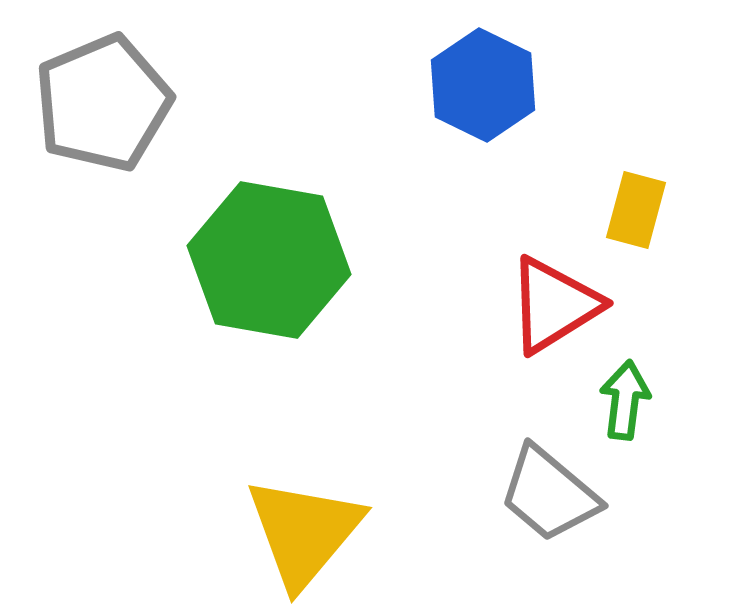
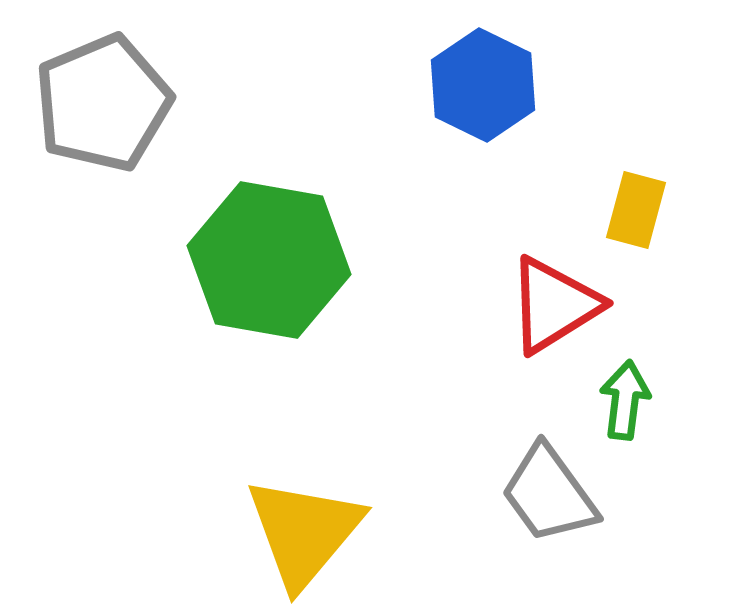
gray trapezoid: rotated 14 degrees clockwise
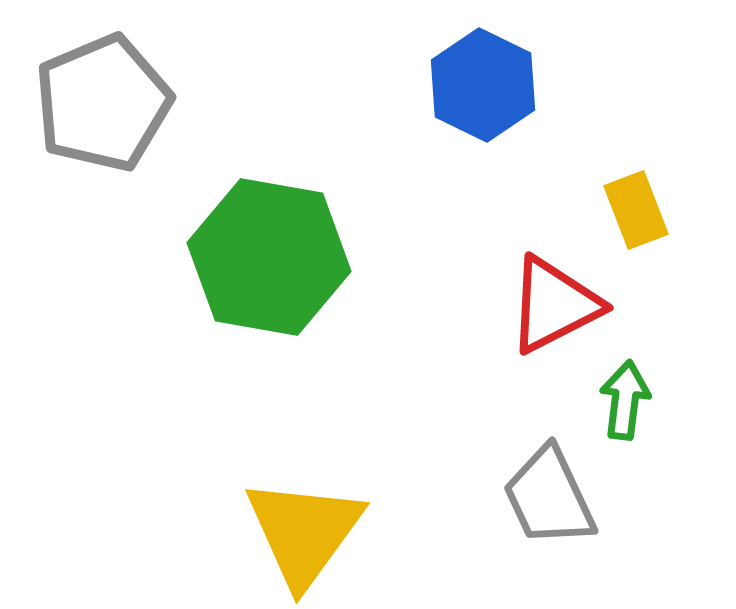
yellow rectangle: rotated 36 degrees counterclockwise
green hexagon: moved 3 px up
red triangle: rotated 5 degrees clockwise
gray trapezoid: moved 3 px down; rotated 11 degrees clockwise
yellow triangle: rotated 4 degrees counterclockwise
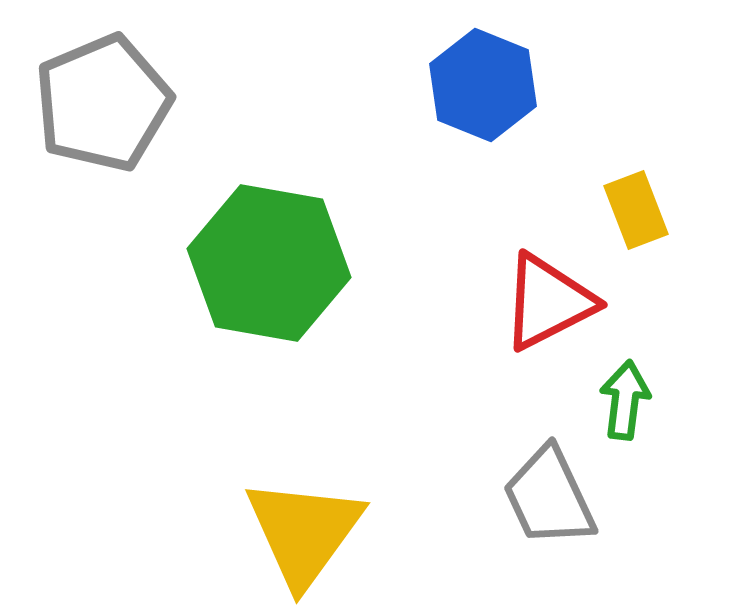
blue hexagon: rotated 4 degrees counterclockwise
green hexagon: moved 6 px down
red triangle: moved 6 px left, 3 px up
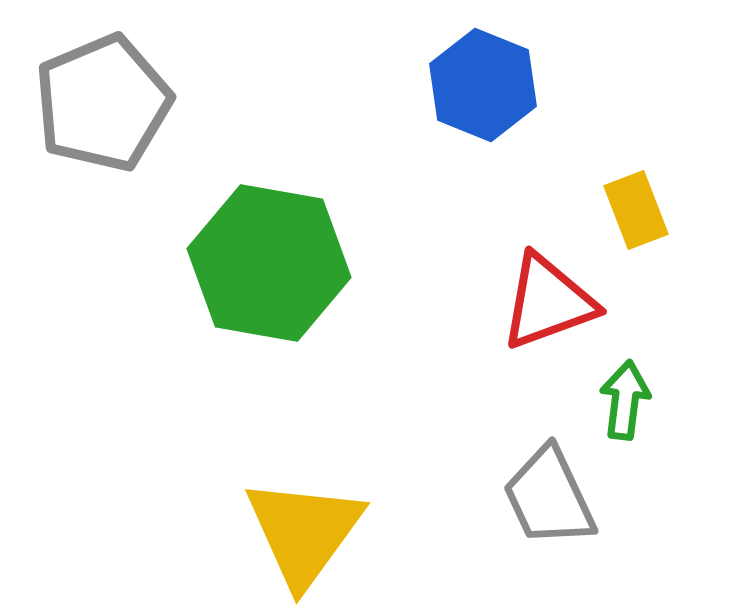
red triangle: rotated 7 degrees clockwise
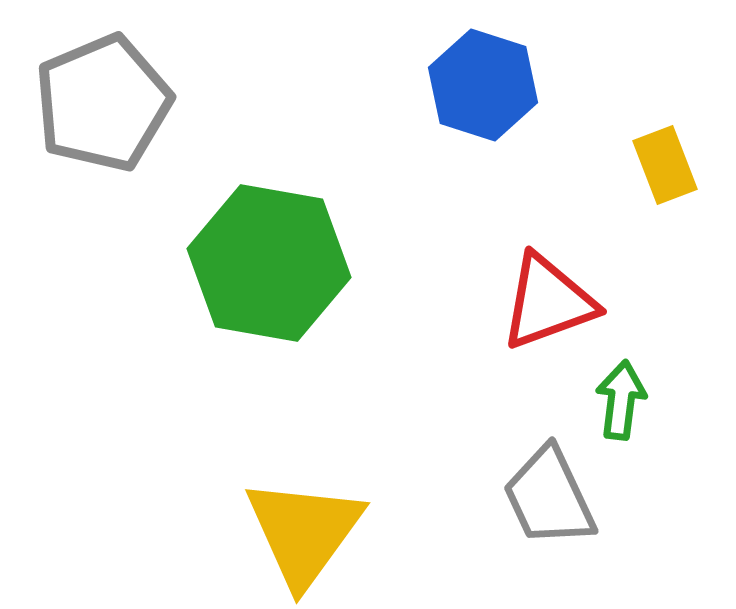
blue hexagon: rotated 4 degrees counterclockwise
yellow rectangle: moved 29 px right, 45 px up
green arrow: moved 4 px left
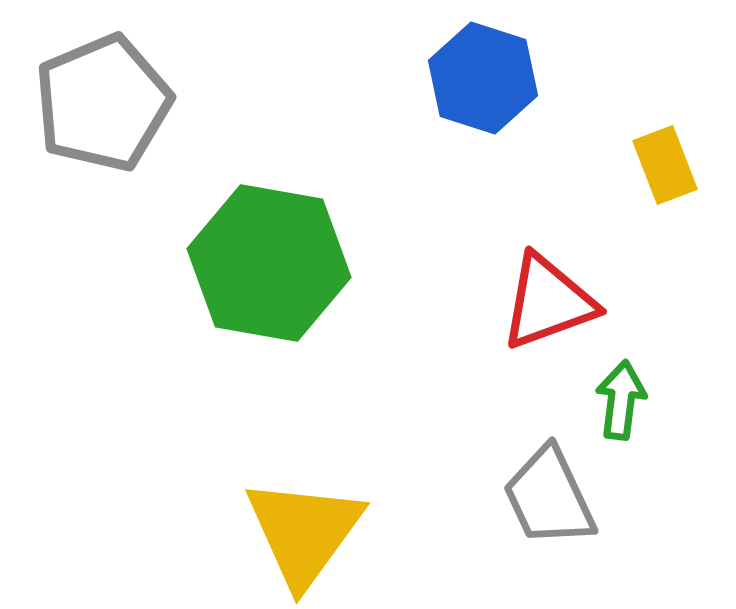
blue hexagon: moved 7 px up
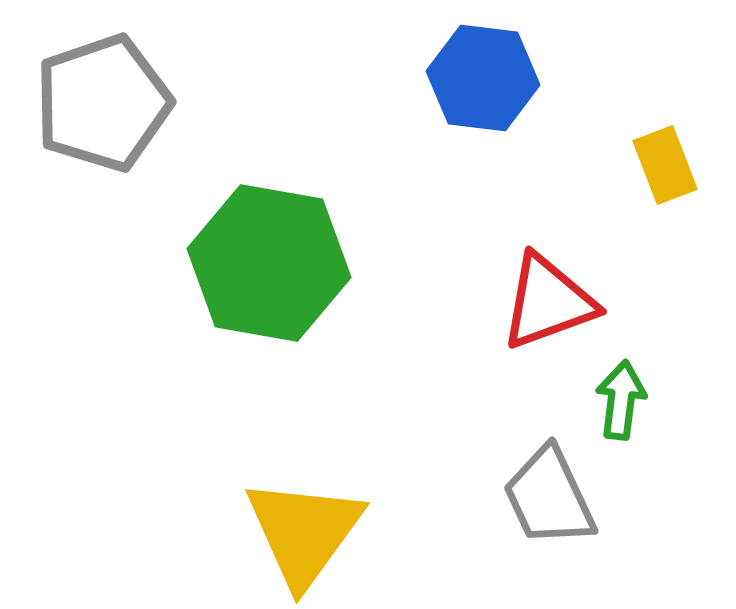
blue hexagon: rotated 11 degrees counterclockwise
gray pentagon: rotated 4 degrees clockwise
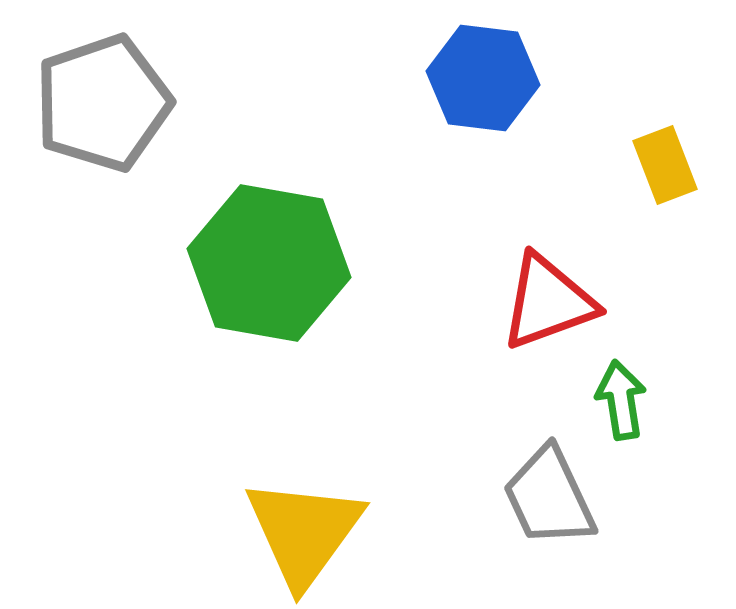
green arrow: rotated 16 degrees counterclockwise
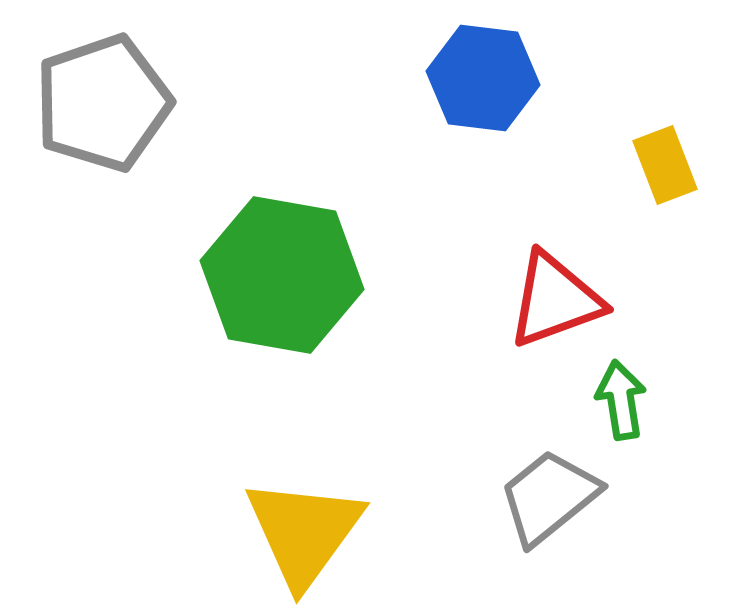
green hexagon: moved 13 px right, 12 px down
red triangle: moved 7 px right, 2 px up
gray trapezoid: rotated 76 degrees clockwise
